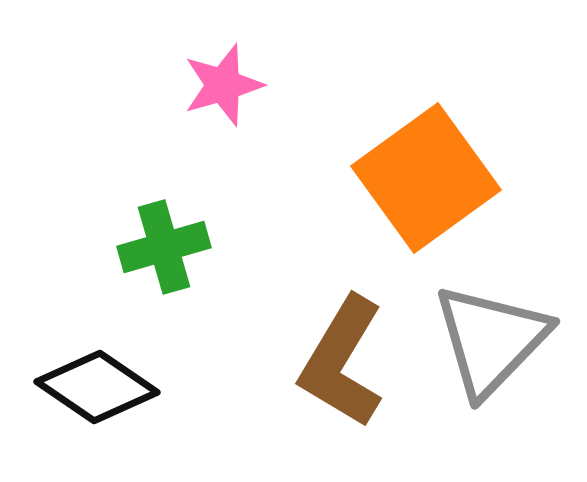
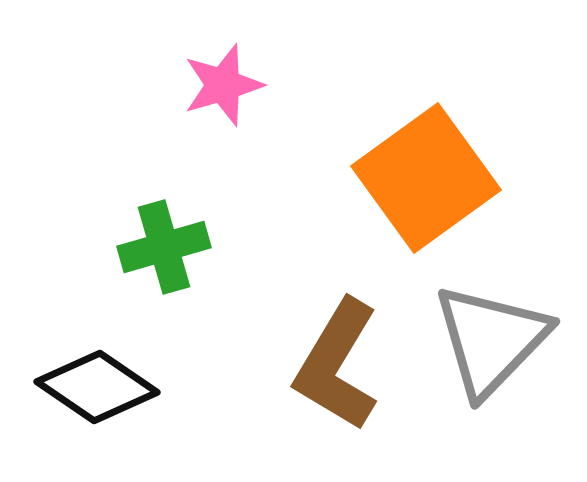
brown L-shape: moved 5 px left, 3 px down
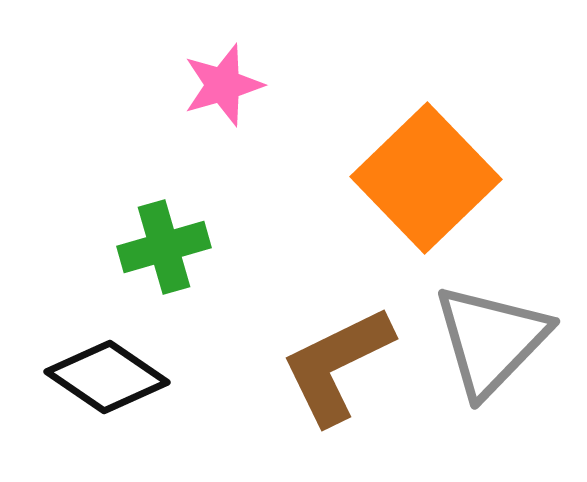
orange square: rotated 8 degrees counterclockwise
brown L-shape: rotated 33 degrees clockwise
black diamond: moved 10 px right, 10 px up
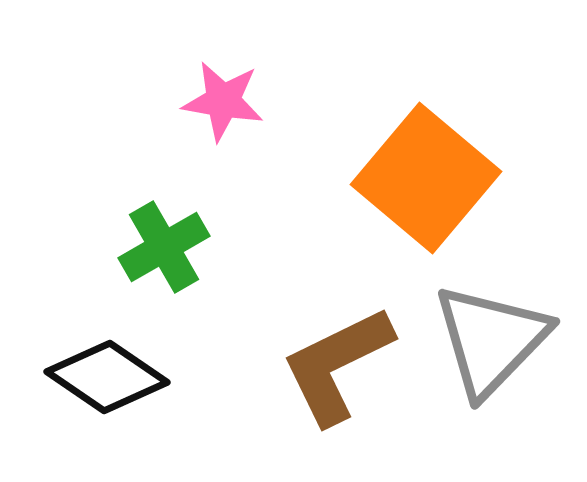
pink star: moved 16 px down; rotated 26 degrees clockwise
orange square: rotated 6 degrees counterclockwise
green cross: rotated 14 degrees counterclockwise
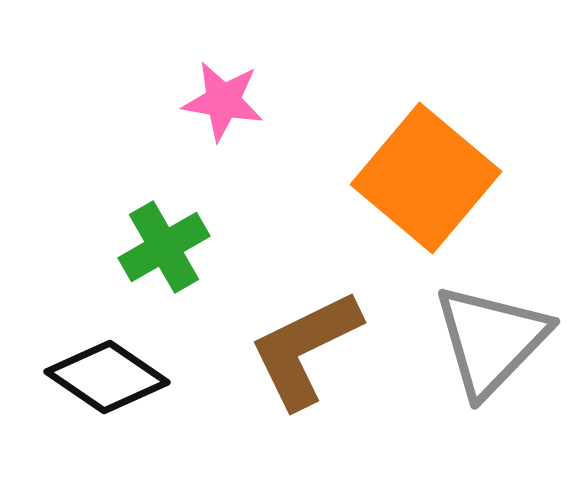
brown L-shape: moved 32 px left, 16 px up
